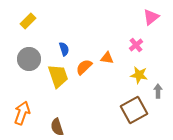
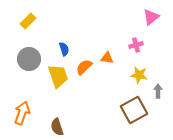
pink cross: rotated 24 degrees clockwise
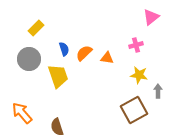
yellow rectangle: moved 8 px right, 7 px down
orange semicircle: moved 14 px up
orange arrow: rotated 60 degrees counterclockwise
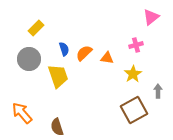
yellow star: moved 6 px left, 1 px up; rotated 30 degrees clockwise
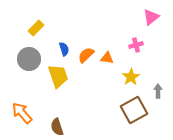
orange semicircle: moved 2 px right, 2 px down
yellow star: moved 2 px left, 3 px down
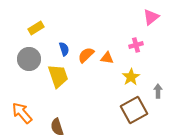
yellow rectangle: rotated 14 degrees clockwise
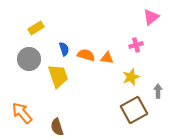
orange semicircle: rotated 60 degrees clockwise
yellow star: rotated 12 degrees clockwise
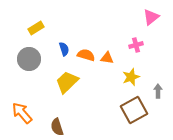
yellow trapezoid: moved 9 px right, 6 px down; rotated 115 degrees counterclockwise
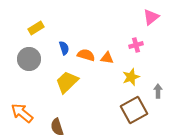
blue semicircle: moved 1 px up
orange arrow: rotated 10 degrees counterclockwise
